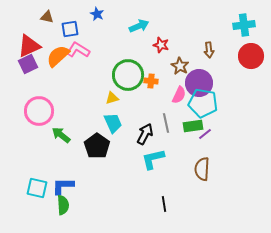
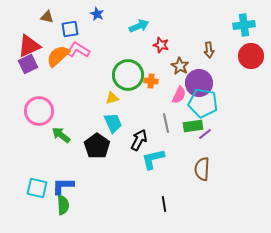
black arrow: moved 6 px left, 6 px down
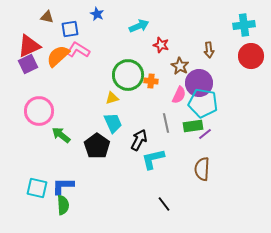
black line: rotated 28 degrees counterclockwise
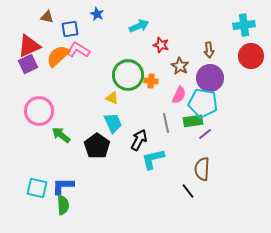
purple circle: moved 11 px right, 5 px up
yellow triangle: rotated 40 degrees clockwise
green rectangle: moved 5 px up
black line: moved 24 px right, 13 px up
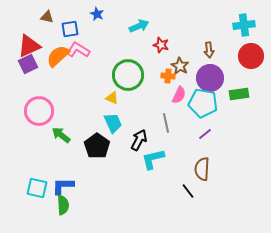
orange cross: moved 17 px right, 5 px up
green rectangle: moved 46 px right, 27 px up
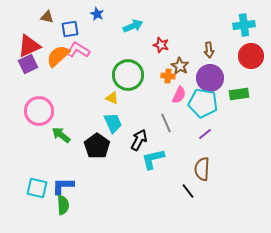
cyan arrow: moved 6 px left
gray line: rotated 12 degrees counterclockwise
